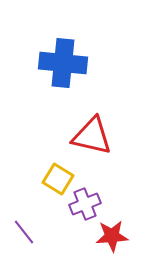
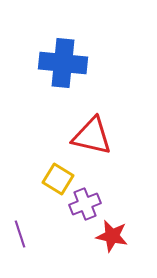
purple line: moved 4 px left, 2 px down; rotated 20 degrees clockwise
red star: rotated 16 degrees clockwise
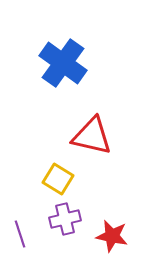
blue cross: rotated 30 degrees clockwise
purple cross: moved 20 px left, 15 px down; rotated 8 degrees clockwise
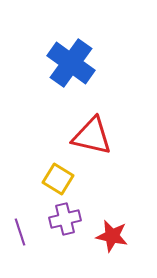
blue cross: moved 8 px right
purple line: moved 2 px up
